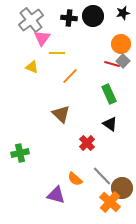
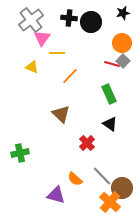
black circle: moved 2 px left, 6 px down
orange circle: moved 1 px right, 1 px up
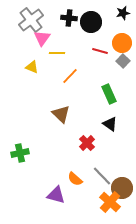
red line: moved 12 px left, 13 px up
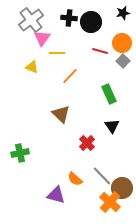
black triangle: moved 2 px right, 2 px down; rotated 21 degrees clockwise
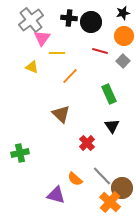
orange circle: moved 2 px right, 7 px up
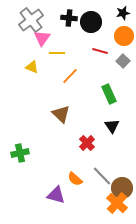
orange cross: moved 7 px right, 1 px down
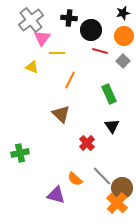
black circle: moved 8 px down
orange line: moved 4 px down; rotated 18 degrees counterclockwise
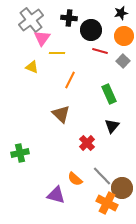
black star: moved 2 px left
black triangle: rotated 14 degrees clockwise
orange cross: moved 10 px left; rotated 15 degrees counterclockwise
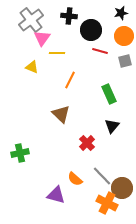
black cross: moved 2 px up
gray square: moved 2 px right; rotated 32 degrees clockwise
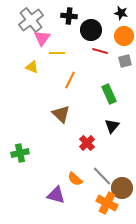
black star: rotated 24 degrees clockwise
